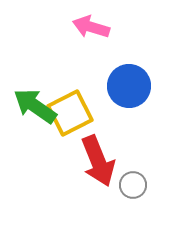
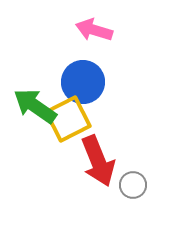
pink arrow: moved 3 px right, 3 px down
blue circle: moved 46 px left, 4 px up
yellow square: moved 2 px left, 6 px down
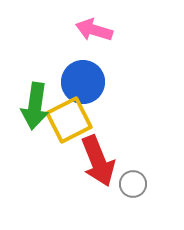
green arrow: rotated 117 degrees counterclockwise
yellow square: moved 1 px right, 1 px down
gray circle: moved 1 px up
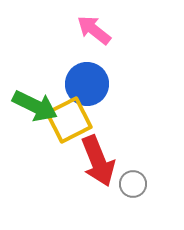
pink arrow: rotated 21 degrees clockwise
blue circle: moved 4 px right, 2 px down
green arrow: rotated 72 degrees counterclockwise
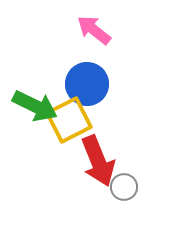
gray circle: moved 9 px left, 3 px down
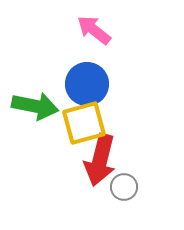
green arrow: rotated 15 degrees counterclockwise
yellow square: moved 15 px right, 3 px down; rotated 12 degrees clockwise
red arrow: moved 2 px right, 1 px up; rotated 36 degrees clockwise
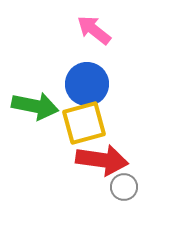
red arrow: moved 2 px right; rotated 96 degrees counterclockwise
